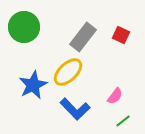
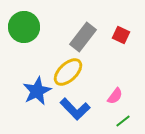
blue star: moved 4 px right, 6 px down
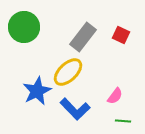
green line: rotated 42 degrees clockwise
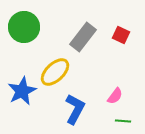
yellow ellipse: moved 13 px left
blue star: moved 15 px left
blue L-shape: rotated 108 degrees counterclockwise
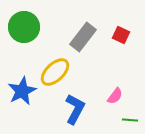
green line: moved 7 px right, 1 px up
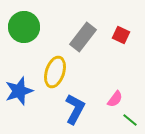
yellow ellipse: rotated 28 degrees counterclockwise
blue star: moved 3 px left; rotated 8 degrees clockwise
pink semicircle: moved 3 px down
green line: rotated 35 degrees clockwise
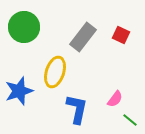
blue L-shape: moved 2 px right; rotated 16 degrees counterclockwise
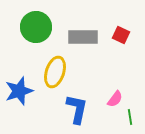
green circle: moved 12 px right
gray rectangle: rotated 52 degrees clockwise
green line: moved 3 px up; rotated 42 degrees clockwise
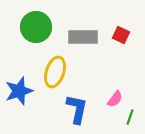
green line: rotated 28 degrees clockwise
